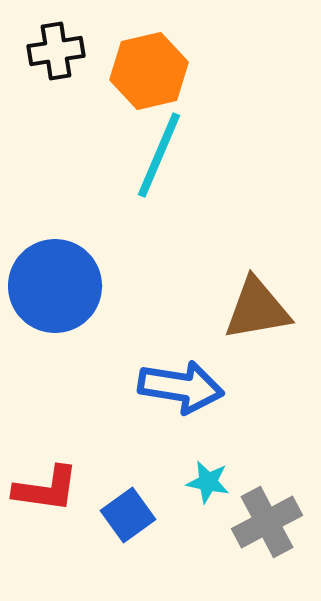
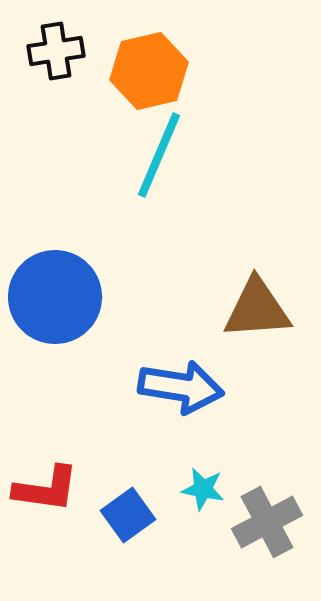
blue circle: moved 11 px down
brown triangle: rotated 6 degrees clockwise
cyan star: moved 5 px left, 7 px down
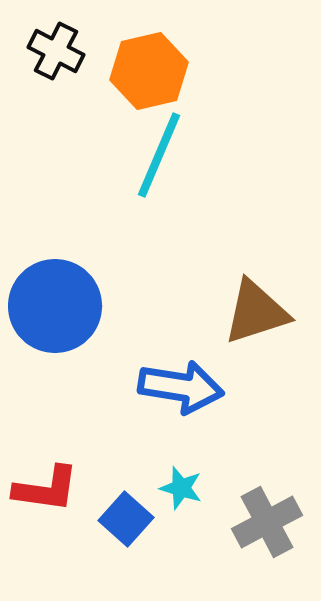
black cross: rotated 36 degrees clockwise
blue circle: moved 9 px down
brown triangle: moved 1 px left, 3 px down; rotated 14 degrees counterclockwise
cyan star: moved 22 px left, 1 px up; rotated 6 degrees clockwise
blue square: moved 2 px left, 4 px down; rotated 12 degrees counterclockwise
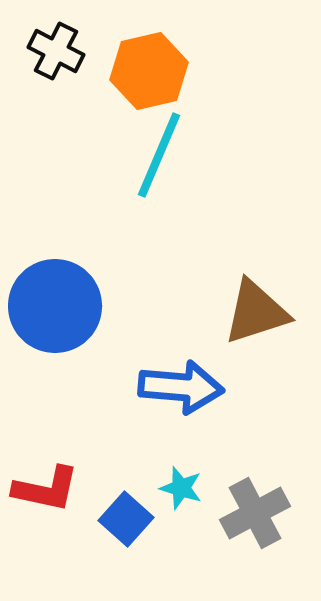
blue arrow: rotated 4 degrees counterclockwise
red L-shape: rotated 4 degrees clockwise
gray cross: moved 12 px left, 9 px up
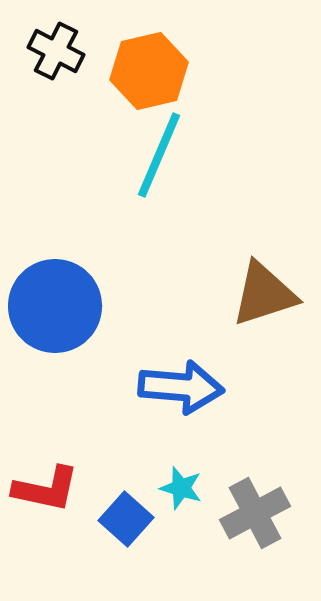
brown triangle: moved 8 px right, 18 px up
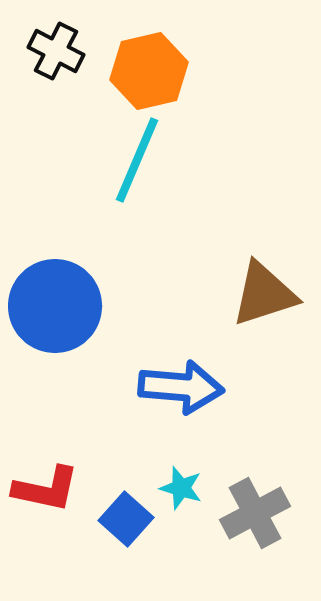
cyan line: moved 22 px left, 5 px down
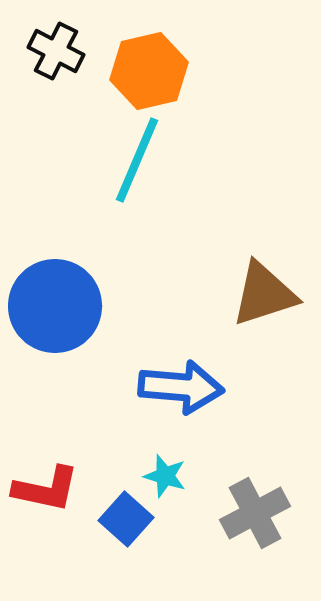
cyan star: moved 16 px left, 12 px up
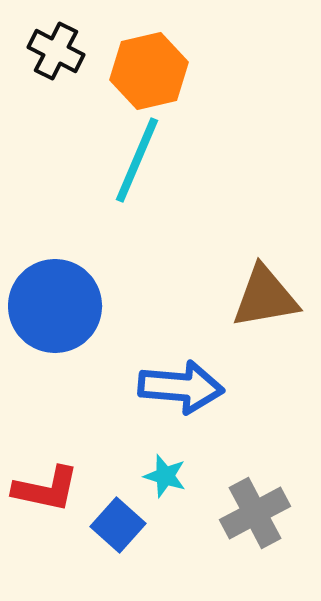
brown triangle: moved 1 px right, 3 px down; rotated 8 degrees clockwise
blue square: moved 8 px left, 6 px down
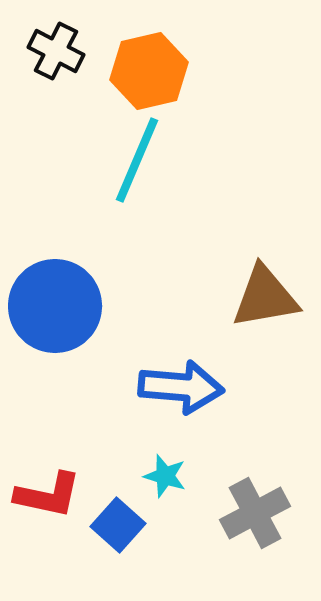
red L-shape: moved 2 px right, 6 px down
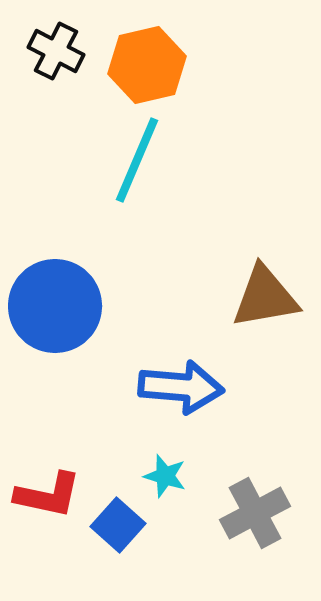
orange hexagon: moved 2 px left, 6 px up
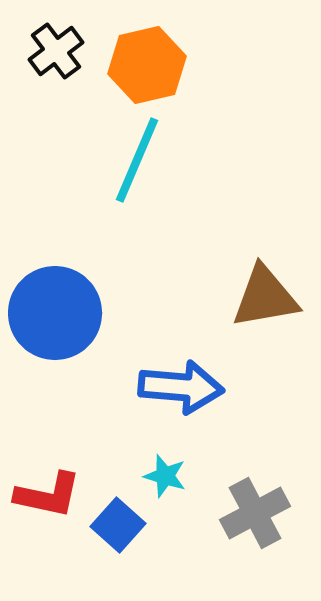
black cross: rotated 26 degrees clockwise
blue circle: moved 7 px down
